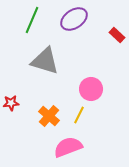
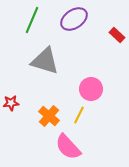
pink semicircle: rotated 112 degrees counterclockwise
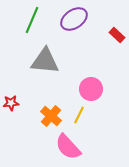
gray triangle: rotated 12 degrees counterclockwise
orange cross: moved 2 px right
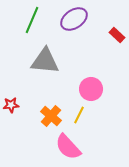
red star: moved 2 px down
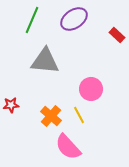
yellow line: rotated 54 degrees counterclockwise
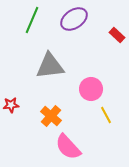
gray triangle: moved 5 px right, 5 px down; rotated 12 degrees counterclockwise
yellow line: moved 27 px right
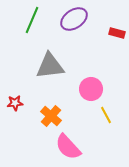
red rectangle: moved 2 px up; rotated 28 degrees counterclockwise
red star: moved 4 px right, 2 px up
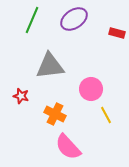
red star: moved 6 px right, 7 px up; rotated 21 degrees clockwise
orange cross: moved 4 px right, 2 px up; rotated 15 degrees counterclockwise
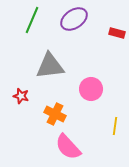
yellow line: moved 9 px right, 11 px down; rotated 36 degrees clockwise
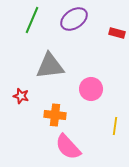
orange cross: moved 1 px down; rotated 20 degrees counterclockwise
